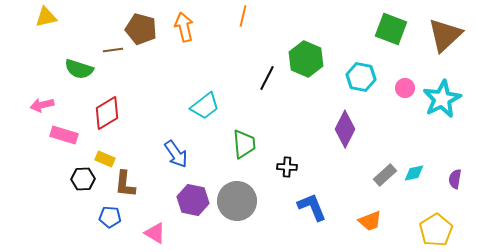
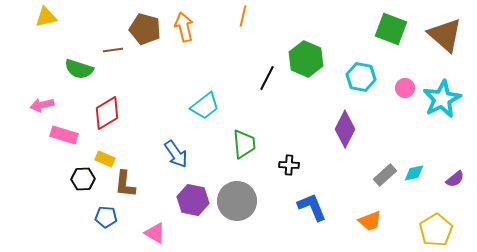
brown pentagon: moved 4 px right
brown triangle: rotated 36 degrees counterclockwise
black cross: moved 2 px right, 2 px up
purple semicircle: rotated 138 degrees counterclockwise
blue pentagon: moved 4 px left
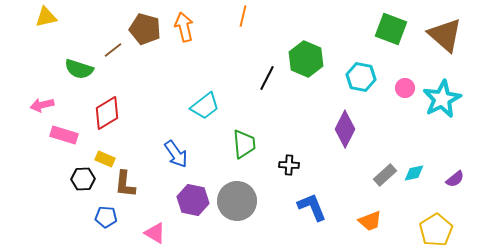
brown line: rotated 30 degrees counterclockwise
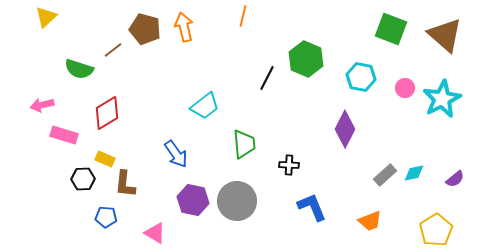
yellow triangle: rotated 30 degrees counterclockwise
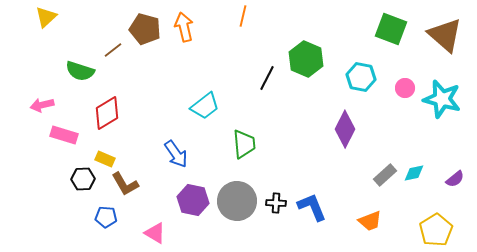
green semicircle: moved 1 px right, 2 px down
cyan star: rotated 30 degrees counterclockwise
black cross: moved 13 px left, 38 px down
brown L-shape: rotated 36 degrees counterclockwise
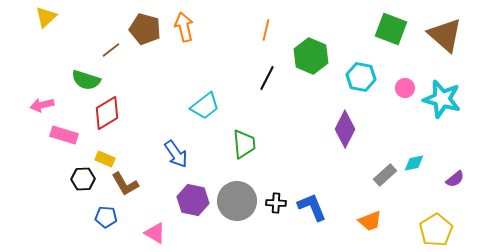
orange line: moved 23 px right, 14 px down
brown line: moved 2 px left
green hexagon: moved 5 px right, 3 px up
green semicircle: moved 6 px right, 9 px down
cyan diamond: moved 10 px up
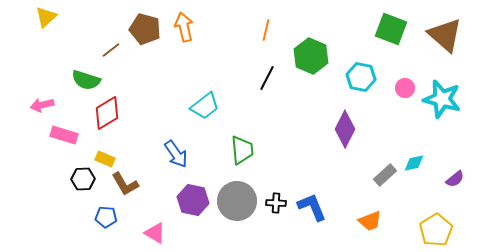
green trapezoid: moved 2 px left, 6 px down
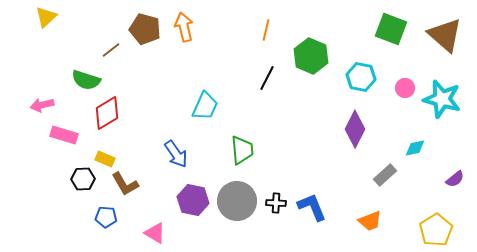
cyan trapezoid: rotated 28 degrees counterclockwise
purple diamond: moved 10 px right
cyan diamond: moved 1 px right, 15 px up
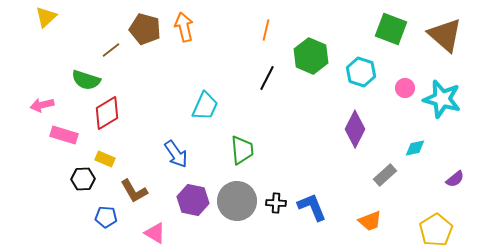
cyan hexagon: moved 5 px up; rotated 8 degrees clockwise
brown L-shape: moved 9 px right, 7 px down
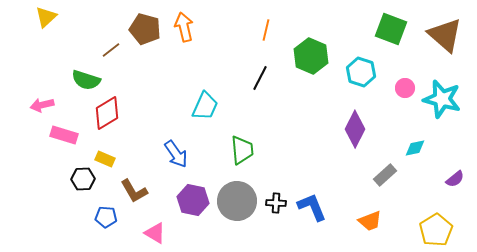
black line: moved 7 px left
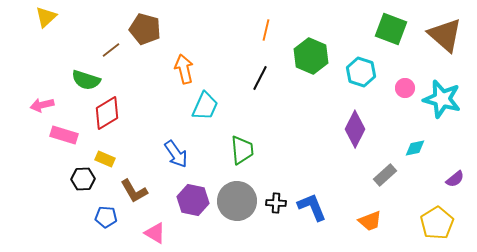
orange arrow: moved 42 px down
yellow pentagon: moved 1 px right, 7 px up
